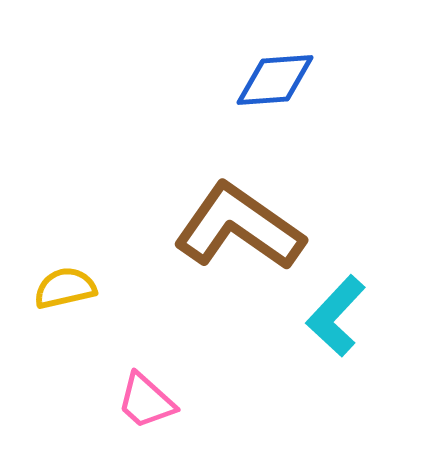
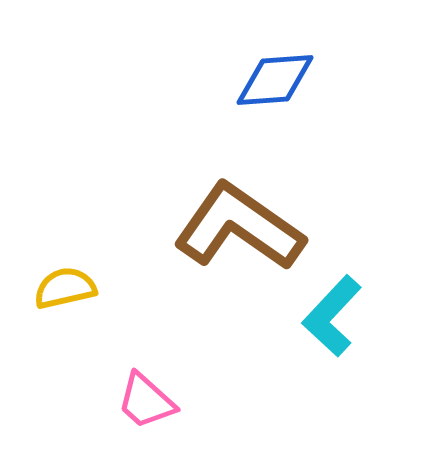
cyan L-shape: moved 4 px left
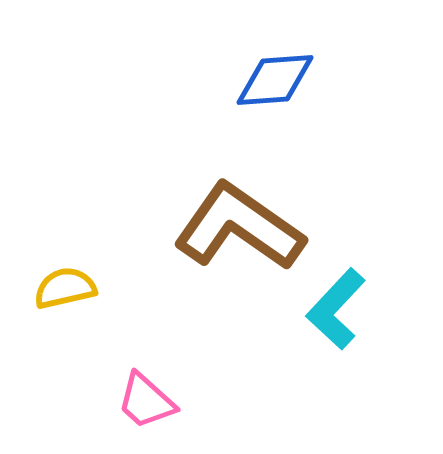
cyan L-shape: moved 4 px right, 7 px up
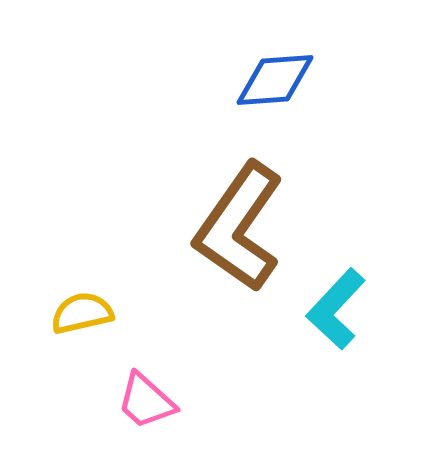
brown L-shape: rotated 90 degrees counterclockwise
yellow semicircle: moved 17 px right, 25 px down
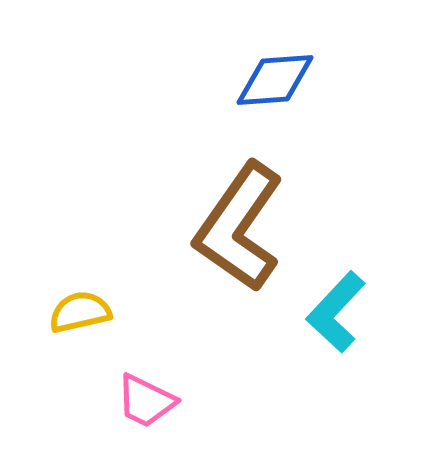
cyan L-shape: moved 3 px down
yellow semicircle: moved 2 px left, 1 px up
pink trapezoid: rotated 16 degrees counterclockwise
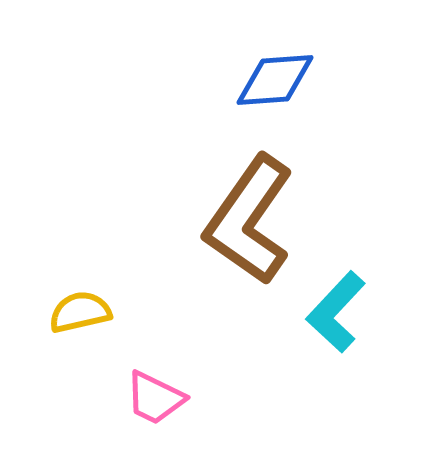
brown L-shape: moved 10 px right, 7 px up
pink trapezoid: moved 9 px right, 3 px up
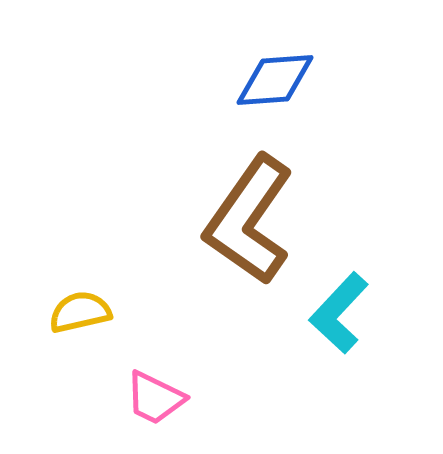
cyan L-shape: moved 3 px right, 1 px down
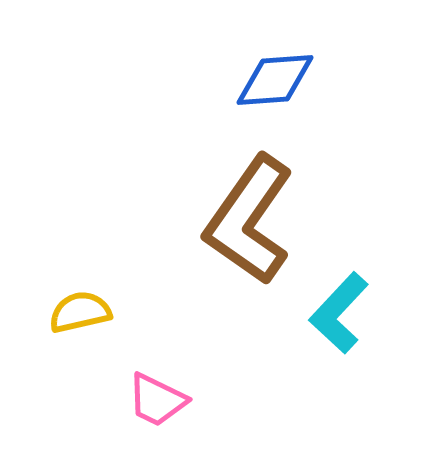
pink trapezoid: moved 2 px right, 2 px down
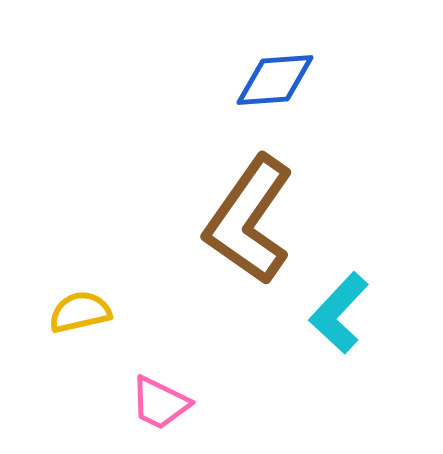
pink trapezoid: moved 3 px right, 3 px down
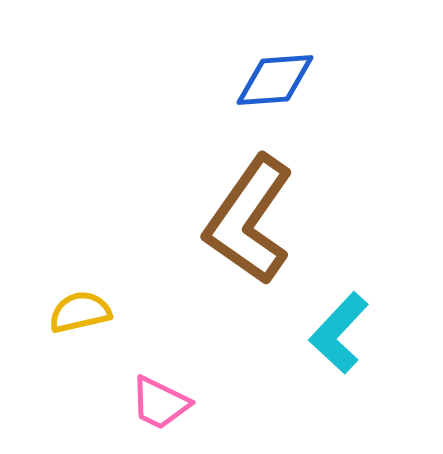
cyan L-shape: moved 20 px down
